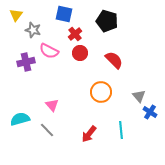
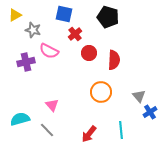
yellow triangle: moved 1 px left; rotated 24 degrees clockwise
black pentagon: moved 1 px right, 4 px up
red circle: moved 9 px right
red semicircle: rotated 48 degrees clockwise
blue cross: rotated 24 degrees clockwise
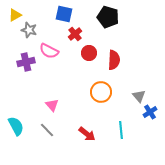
gray star: moved 4 px left
cyan semicircle: moved 4 px left, 7 px down; rotated 78 degrees clockwise
red arrow: moved 2 px left; rotated 90 degrees counterclockwise
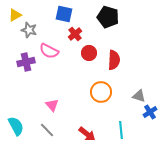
gray triangle: rotated 32 degrees counterclockwise
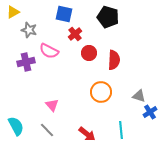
yellow triangle: moved 2 px left, 3 px up
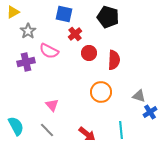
gray star: moved 1 px left, 1 px down; rotated 21 degrees clockwise
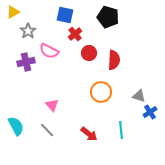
blue square: moved 1 px right, 1 px down
red arrow: moved 2 px right
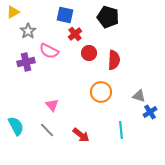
red arrow: moved 8 px left, 1 px down
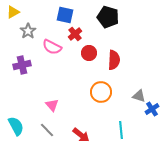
pink semicircle: moved 3 px right, 4 px up
purple cross: moved 4 px left, 3 px down
blue cross: moved 2 px right, 3 px up
